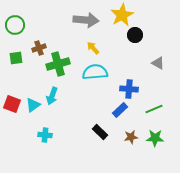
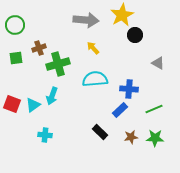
cyan semicircle: moved 7 px down
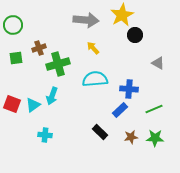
green circle: moved 2 px left
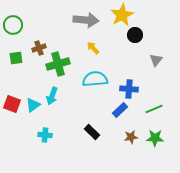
gray triangle: moved 2 px left, 3 px up; rotated 40 degrees clockwise
black rectangle: moved 8 px left
